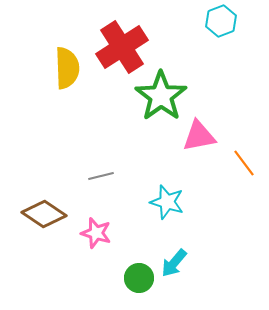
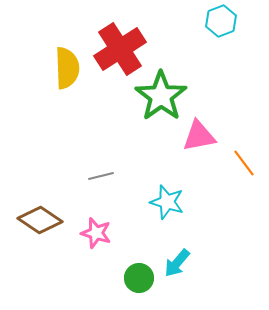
red cross: moved 2 px left, 2 px down
brown diamond: moved 4 px left, 6 px down
cyan arrow: moved 3 px right
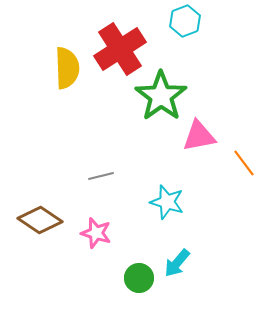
cyan hexagon: moved 36 px left
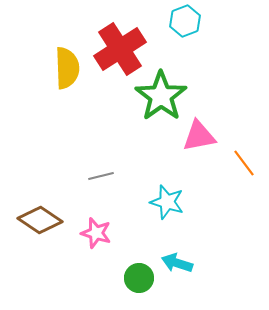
cyan arrow: rotated 68 degrees clockwise
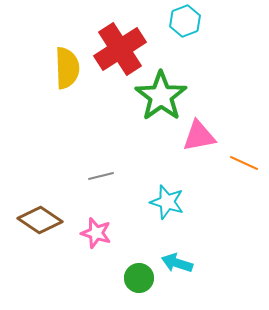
orange line: rotated 28 degrees counterclockwise
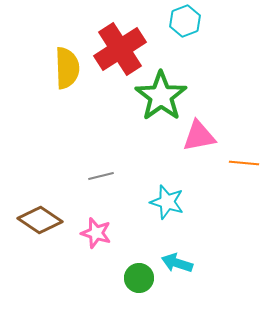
orange line: rotated 20 degrees counterclockwise
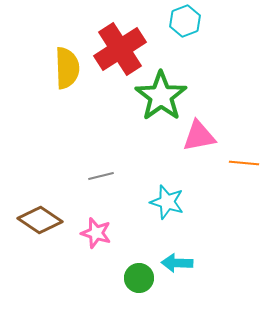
cyan arrow: rotated 16 degrees counterclockwise
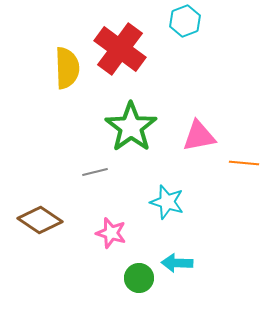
red cross: rotated 21 degrees counterclockwise
green star: moved 30 px left, 31 px down
gray line: moved 6 px left, 4 px up
pink star: moved 15 px right
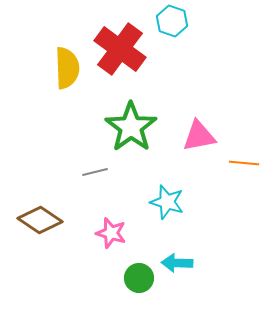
cyan hexagon: moved 13 px left; rotated 20 degrees counterclockwise
